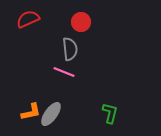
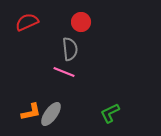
red semicircle: moved 1 px left, 3 px down
green L-shape: rotated 130 degrees counterclockwise
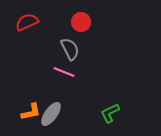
gray semicircle: rotated 20 degrees counterclockwise
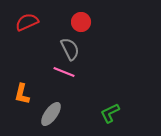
orange L-shape: moved 9 px left, 18 px up; rotated 115 degrees clockwise
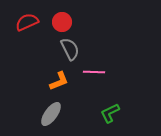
red circle: moved 19 px left
pink line: moved 30 px right; rotated 20 degrees counterclockwise
orange L-shape: moved 37 px right, 13 px up; rotated 125 degrees counterclockwise
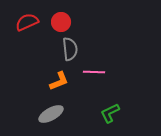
red circle: moved 1 px left
gray semicircle: rotated 20 degrees clockwise
gray ellipse: rotated 25 degrees clockwise
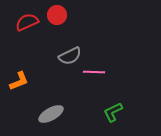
red circle: moved 4 px left, 7 px up
gray semicircle: moved 7 px down; rotated 70 degrees clockwise
orange L-shape: moved 40 px left
green L-shape: moved 3 px right, 1 px up
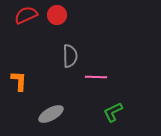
red semicircle: moved 1 px left, 7 px up
gray semicircle: rotated 65 degrees counterclockwise
pink line: moved 2 px right, 5 px down
orange L-shape: rotated 65 degrees counterclockwise
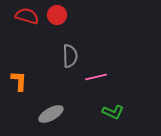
red semicircle: moved 1 px right, 1 px down; rotated 40 degrees clockwise
pink line: rotated 15 degrees counterclockwise
green L-shape: rotated 130 degrees counterclockwise
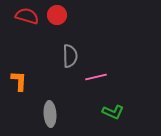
gray ellipse: moved 1 px left; rotated 65 degrees counterclockwise
